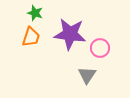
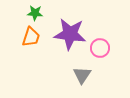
green star: rotated 14 degrees counterclockwise
gray triangle: moved 5 px left
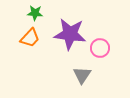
orange trapezoid: moved 1 px left, 1 px down; rotated 25 degrees clockwise
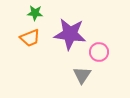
orange trapezoid: rotated 25 degrees clockwise
pink circle: moved 1 px left, 4 px down
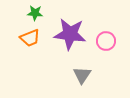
pink circle: moved 7 px right, 11 px up
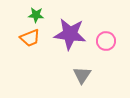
green star: moved 1 px right, 2 px down
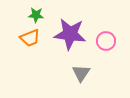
gray triangle: moved 1 px left, 2 px up
